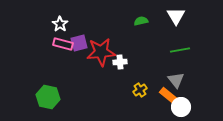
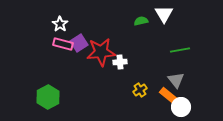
white triangle: moved 12 px left, 2 px up
purple square: rotated 18 degrees counterclockwise
green hexagon: rotated 20 degrees clockwise
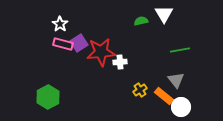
orange rectangle: moved 5 px left
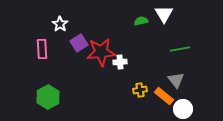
pink rectangle: moved 21 px left, 5 px down; rotated 72 degrees clockwise
green line: moved 1 px up
yellow cross: rotated 24 degrees clockwise
white circle: moved 2 px right, 2 px down
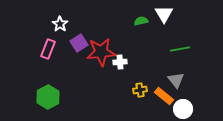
pink rectangle: moved 6 px right; rotated 24 degrees clockwise
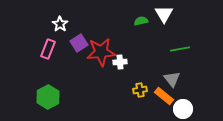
gray triangle: moved 4 px left, 1 px up
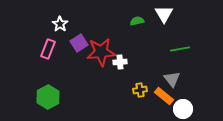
green semicircle: moved 4 px left
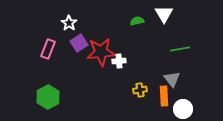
white star: moved 9 px right, 1 px up
white cross: moved 1 px left, 1 px up
orange rectangle: rotated 48 degrees clockwise
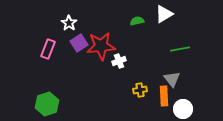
white triangle: rotated 30 degrees clockwise
red star: moved 6 px up
white cross: rotated 16 degrees counterclockwise
green hexagon: moved 1 px left, 7 px down; rotated 10 degrees clockwise
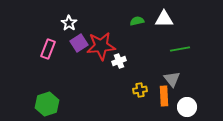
white triangle: moved 5 px down; rotated 30 degrees clockwise
white circle: moved 4 px right, 2 px up
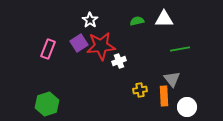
white star: moved 21 px right, 3 px up
